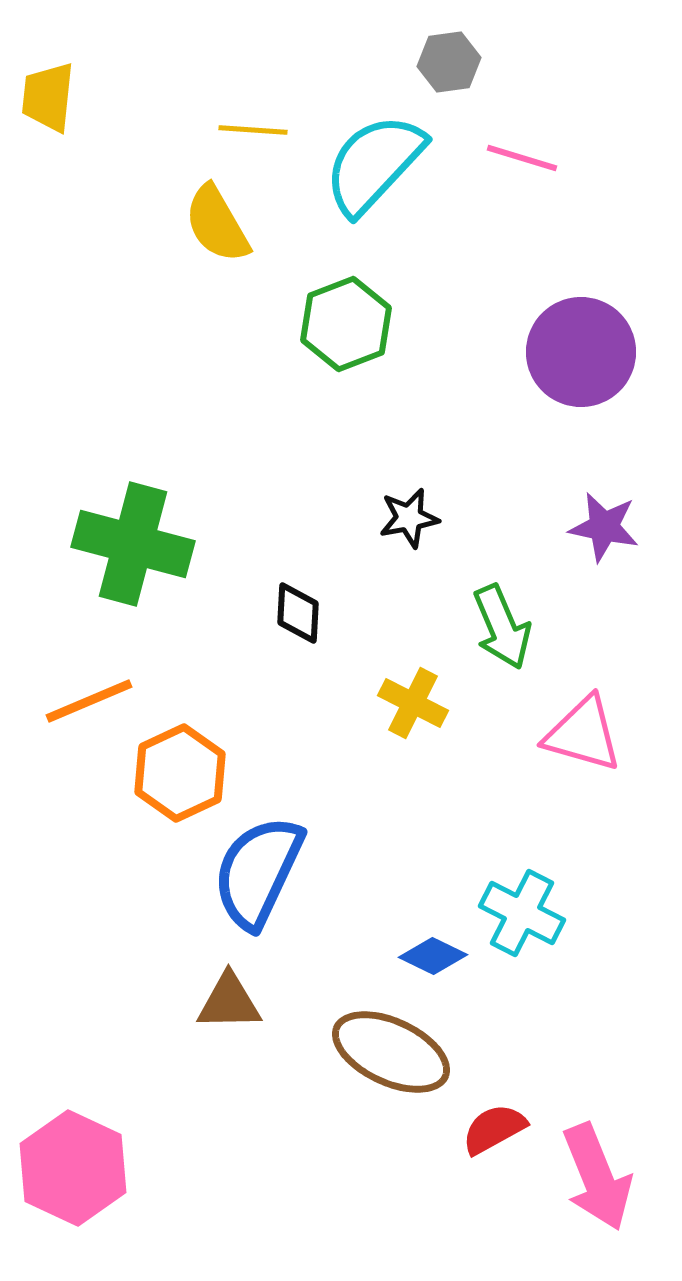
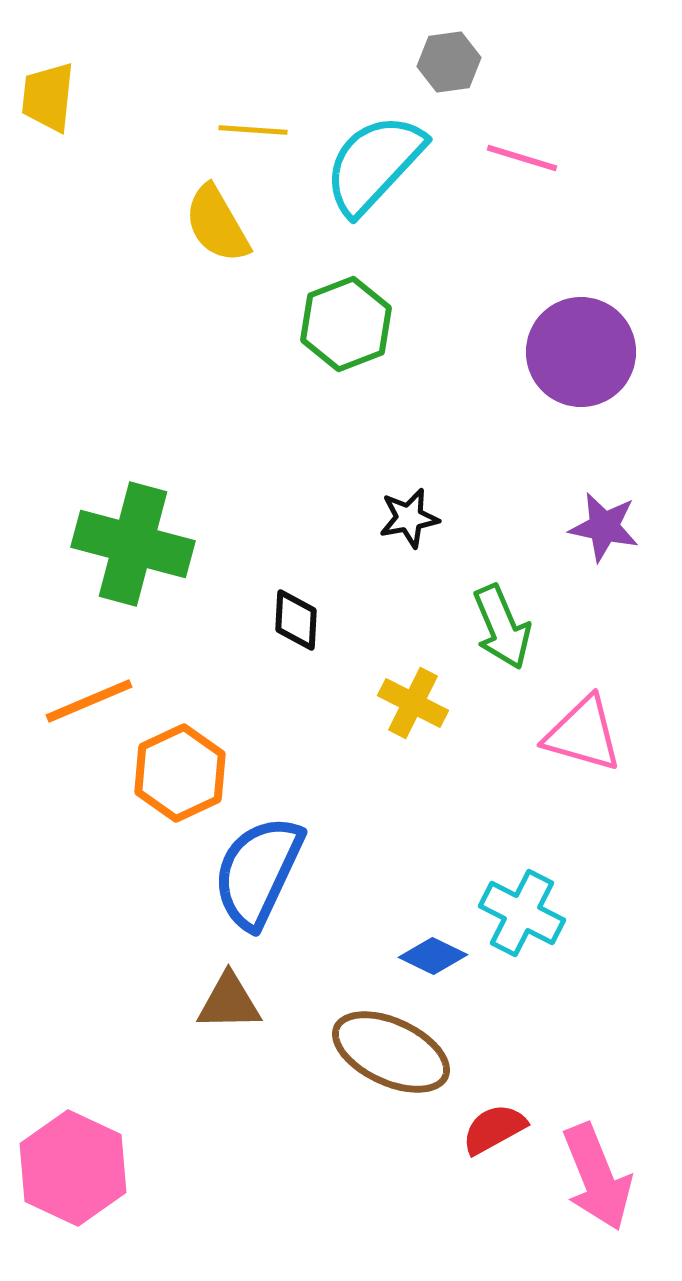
black diamond: moved 2 px left, 7 px down
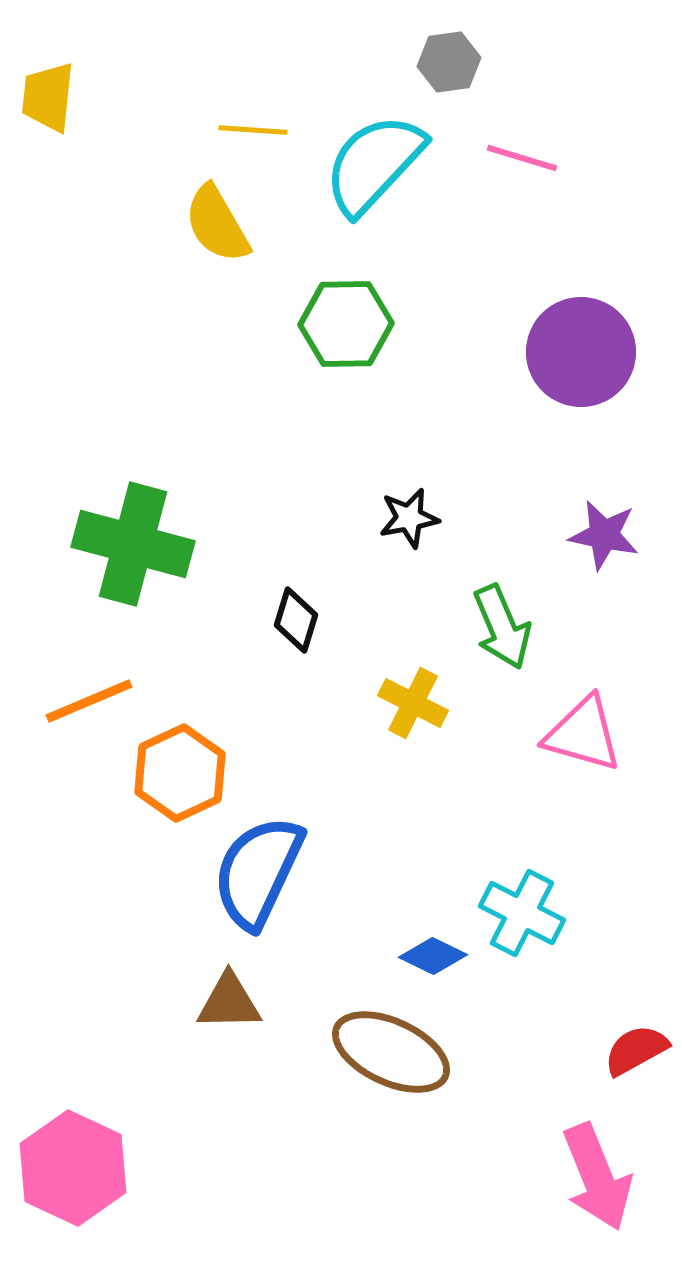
green hexagon: rotated 20 degrees clockwise
purple star: moved 8 px down
black diamond: rotated 14 degrees clockwise
red semicircle: moved 142 px right, 79 px up
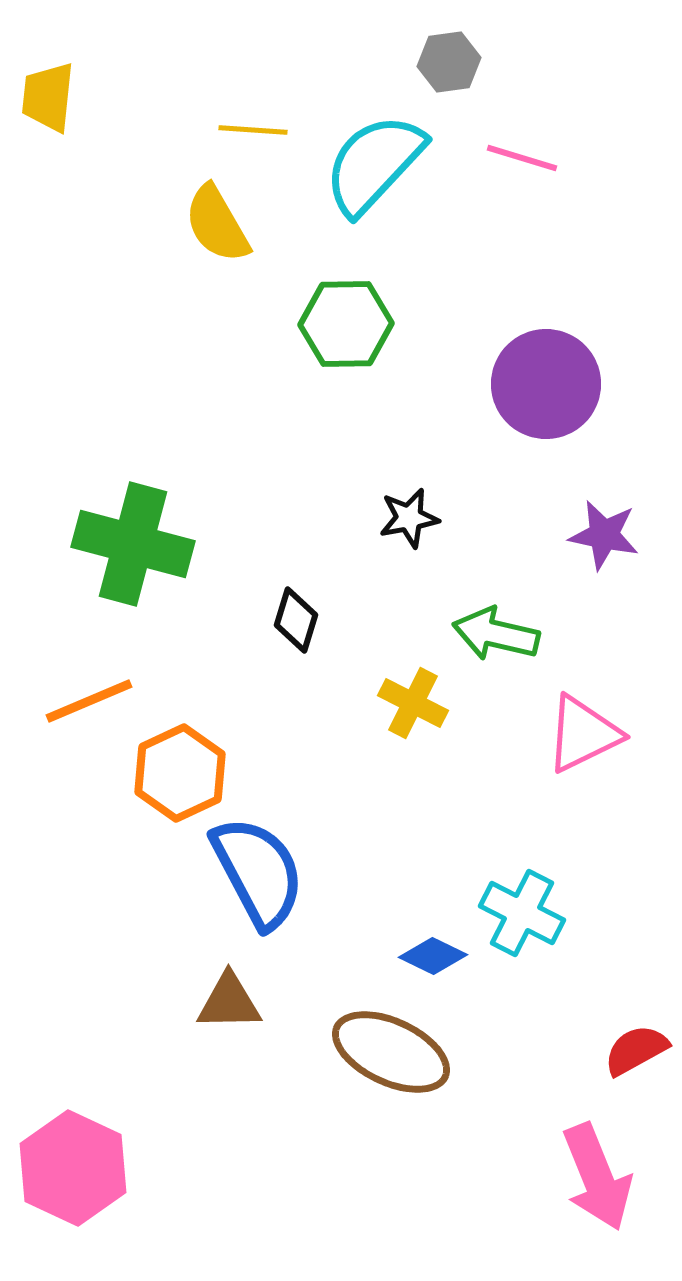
purple circle: moved 35 px left, 32 px down
green arrow: moved 6 px left, 7 px down; rotated 126 degrees clockwise
pink triangle: rotated 42 degrees counterclockwise
blue semicircle: rotated 127 degrees clockwise
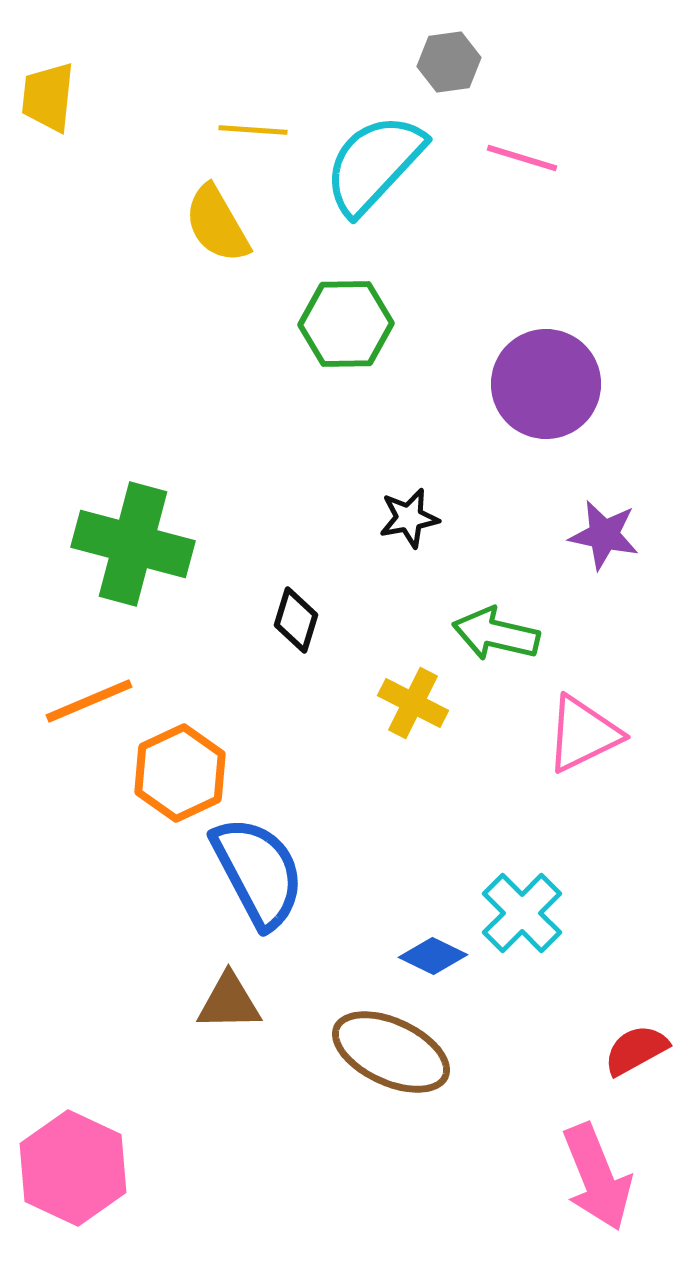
cyan cross: rotated 18 degrees clockwise
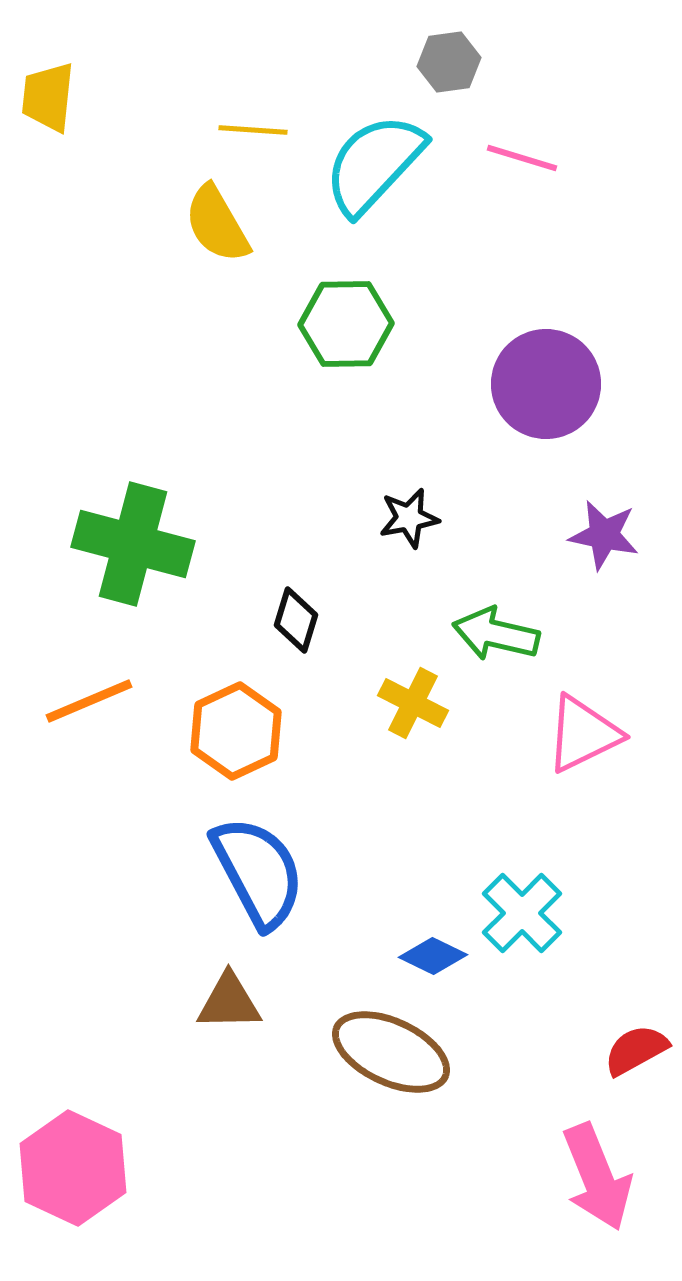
orange hexagon: moved 56 px right, 42 px up
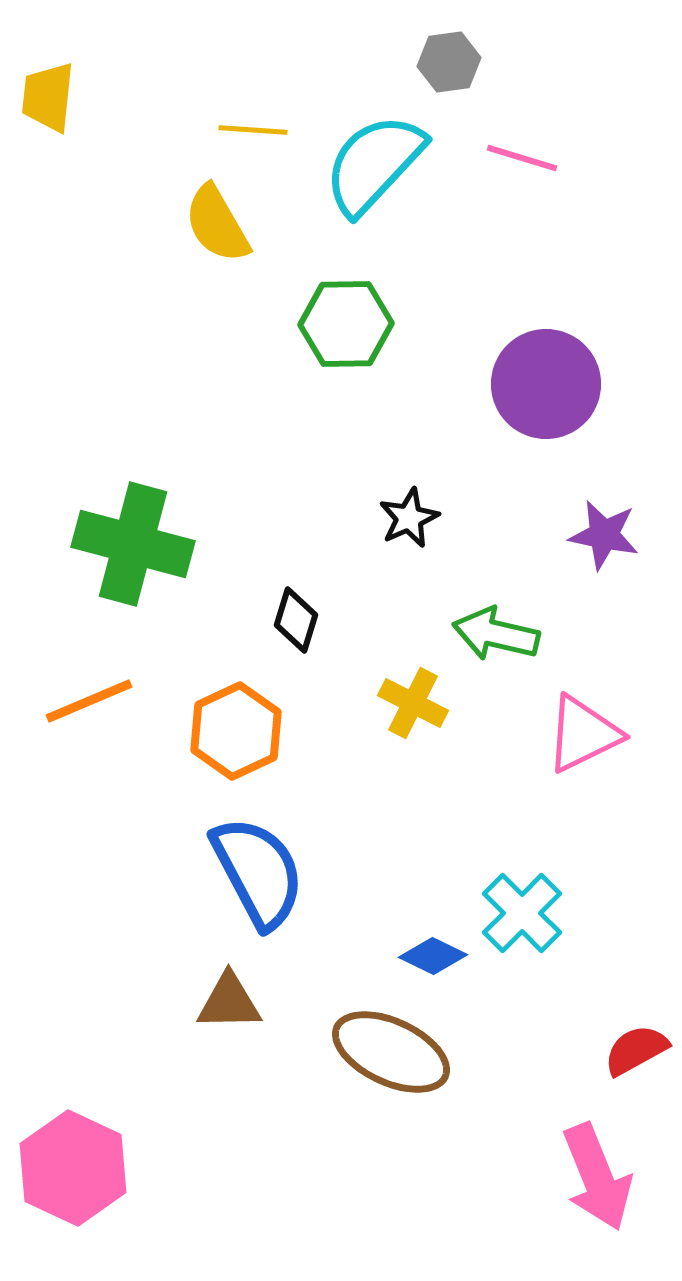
black star: rotated 14 degrees counterclockwise
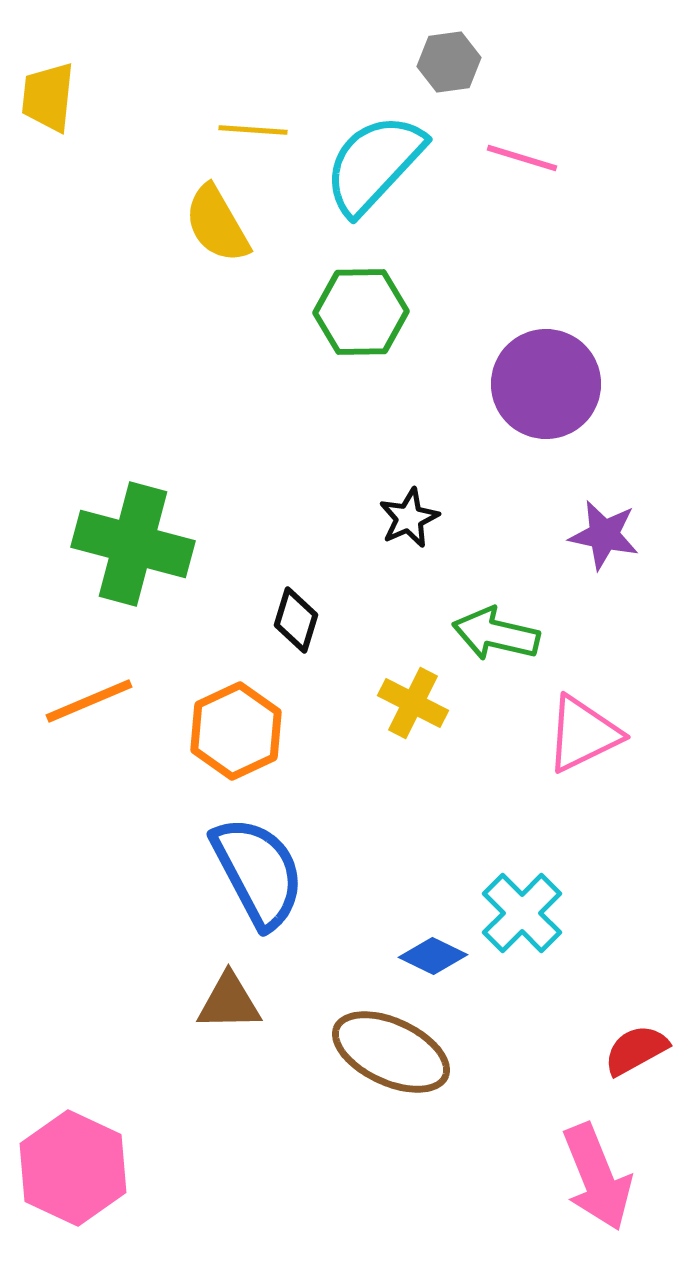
green hexagon: moved 15 px right, 12 px up
